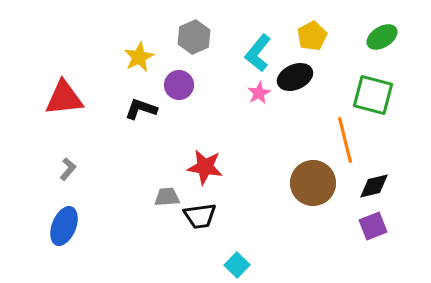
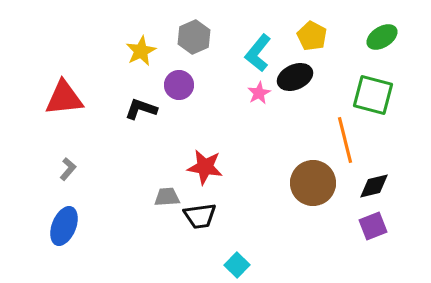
yellow pentagon: rotated 16 degrees counterclockwise
yellow star: moved 2 px right, 6 px up
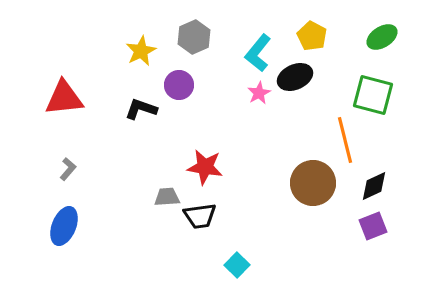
black diamond: rotated 12 degrees counterclockwise
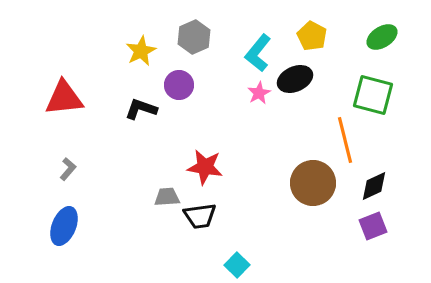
black ellipse: moved 2 px down
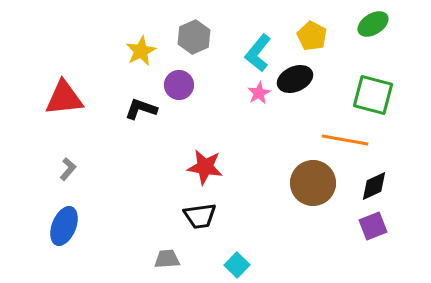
green ellipse: moved 9 px left, 13 px up
orange line: rotated 66 degrees counterclockwise
gray trapezoid: moved 62 px down
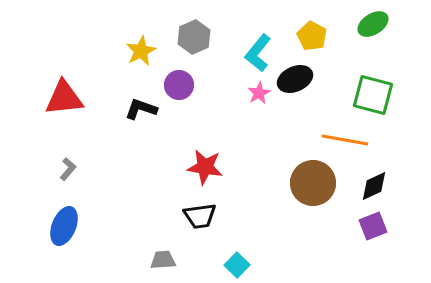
gray trapezoid: moved 4 px left, 1 px down
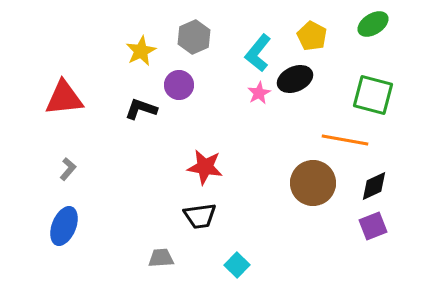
gray trapezoid: moved 2 px left, 2 px up
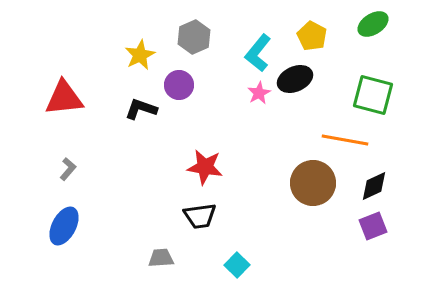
yellow star: moved 1 px left, 4 px down
blue ellipse: rotated 6 degrees clockwise
